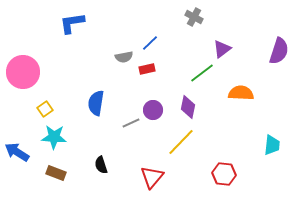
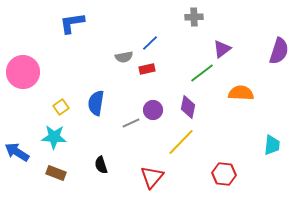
gray cross: rotated 30 degrees counterclockwise
yellow square: moved 16 px right, 2 px up
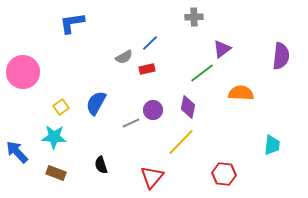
purple semicircle: moved 2 px right, 5 px down; rotated 12 degrees counterclockwise
gray semicircle: rotated 18 degrees counterclockwise
blue semicircle: rotated 20 degrees clockwise
blue arrow: rotated 15 degrees clockwise
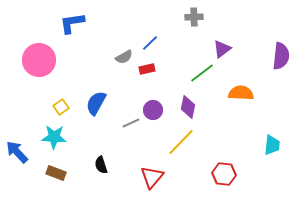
pink circle: moved 16 px right, 12 px up
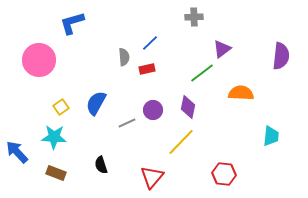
blue L-shape: rotated 8 degrees counterclockwise
gray semicircle: rotated 66 degrees counterclockwise
gray line: moved 4 px left
cyan trapezoid: moved 1 px left, 9 px up
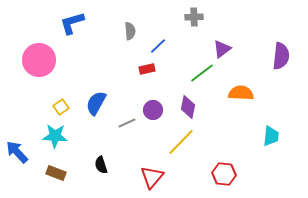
blue line: moved 8 px right, 3 px down
gray semicircle: moved 6 px right, 26 px up
cyan star: moved 1 px right, 1 px up
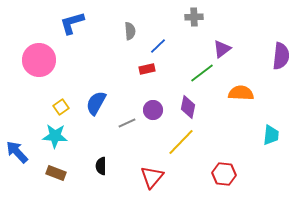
cyan trapezoid: moved 1 px up
black semicircle: moved 1 px down; rotated 18 degrees clockwise
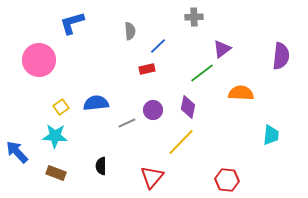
blue semicircle: rotated 55 degrees clockwise
red hexagon: moved 3 px right, 6 px down
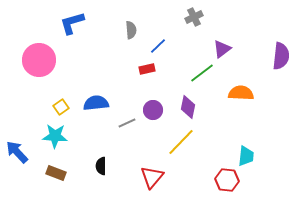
gray cross: rotated 24 degrees counterclockwise
gray semicircle: moved 1 px right, 1 px up
cyan trapezoid: moved 25 px left, 21 px down
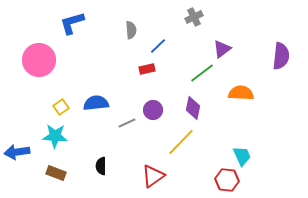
purple diamond: moved 5 px right, 1 px down
blue arrow: rotated 55 degrees counterclockwise
cyan trapezoid: moved 4 px left; rotated 30 degrees counterclockwise
red triangle: moved 1 px right, 1 px up; rotated 15 degrees clockwise
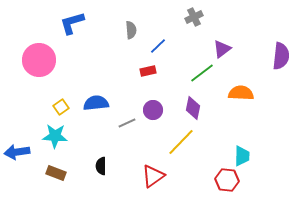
red rectangle: moved 1 px right, 2 px down
cyan trapezoid: rotated 25 degrees clockwise
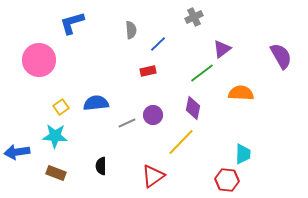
blue line: moved 2 px up
purple semicircle: rotated 36 degrees counterclockwise
purple circle: moved 5 px down
cyan trapezoid: moved 1 px right, 2 px up
